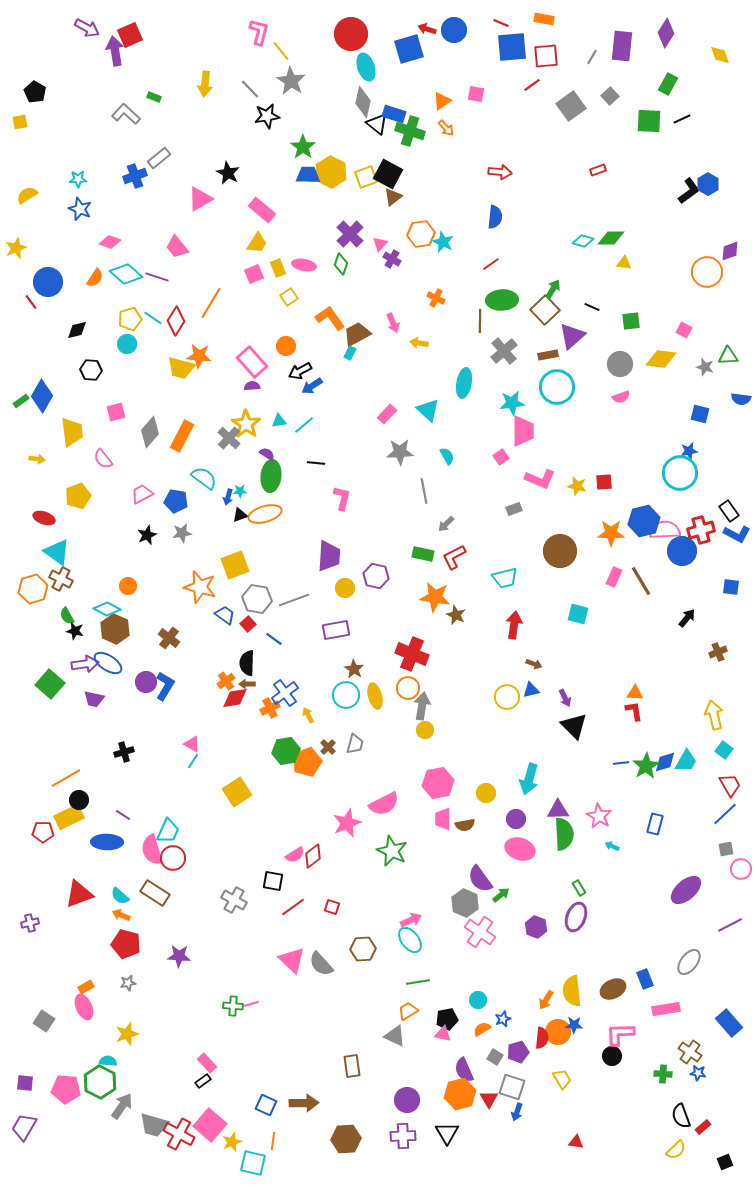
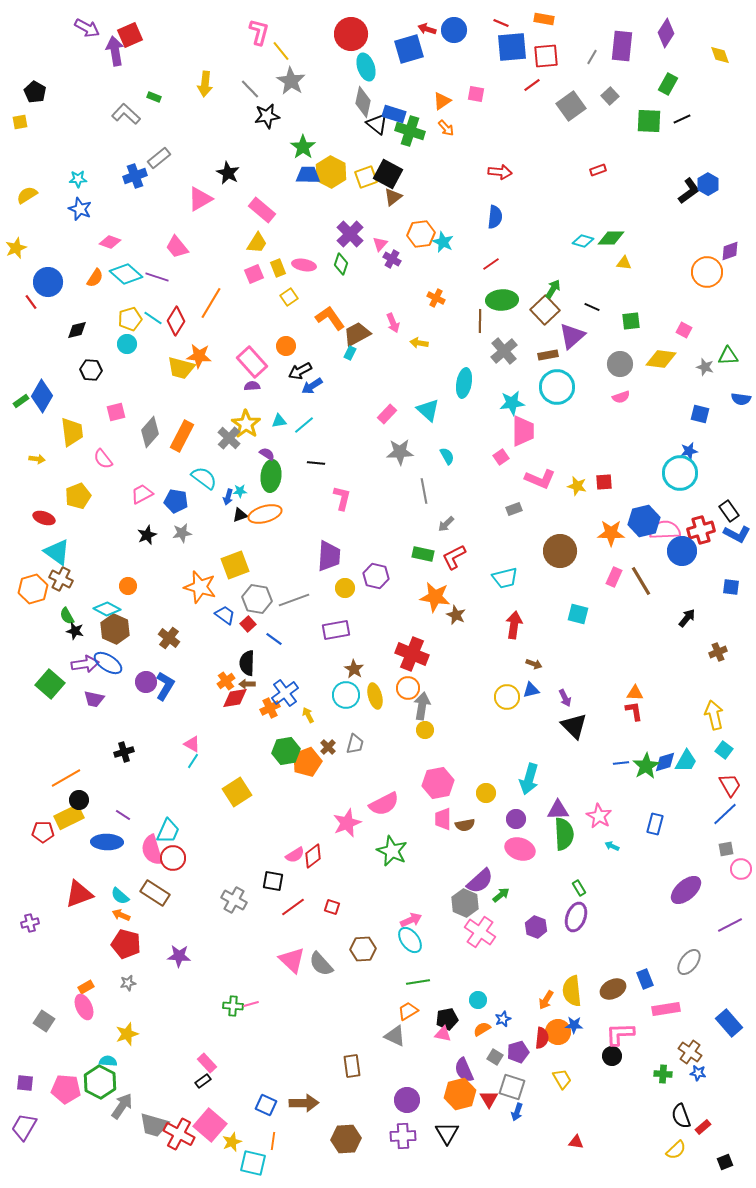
purple semicircle at (480, 879): moved 2 px down; rotated 96 degrees counterclockwise
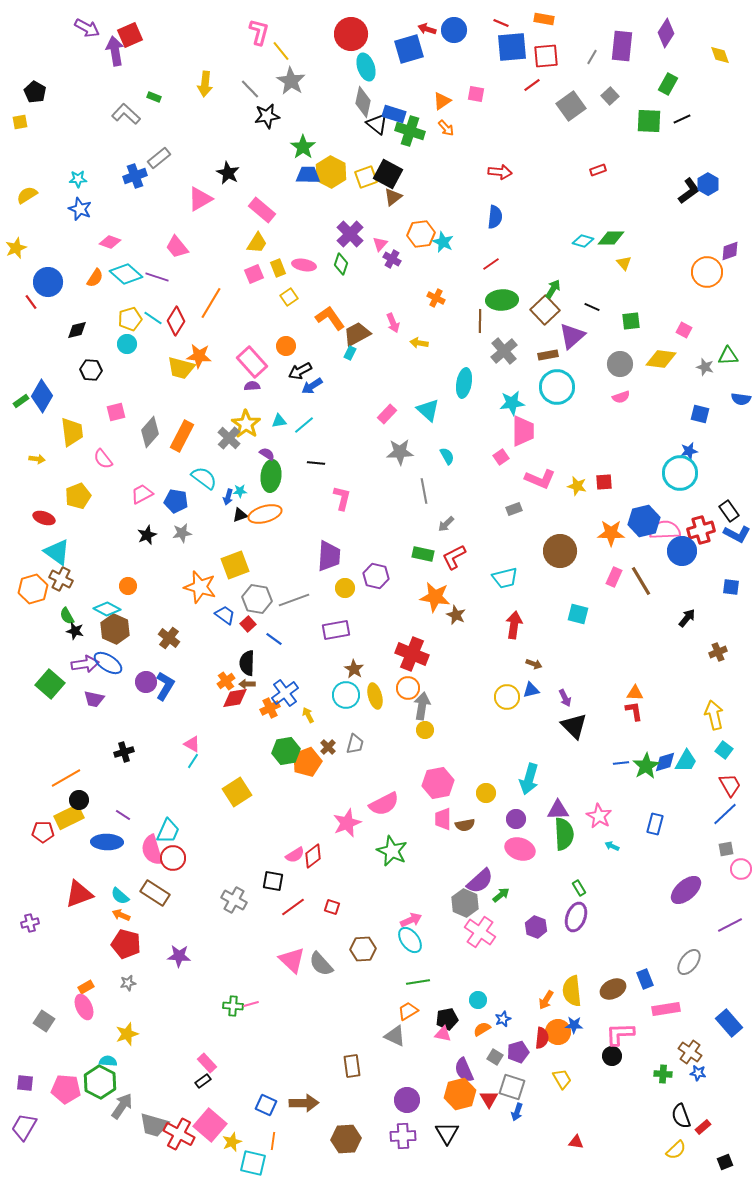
yellow triangle at (624, 263): rotated 42 degrees clockwise
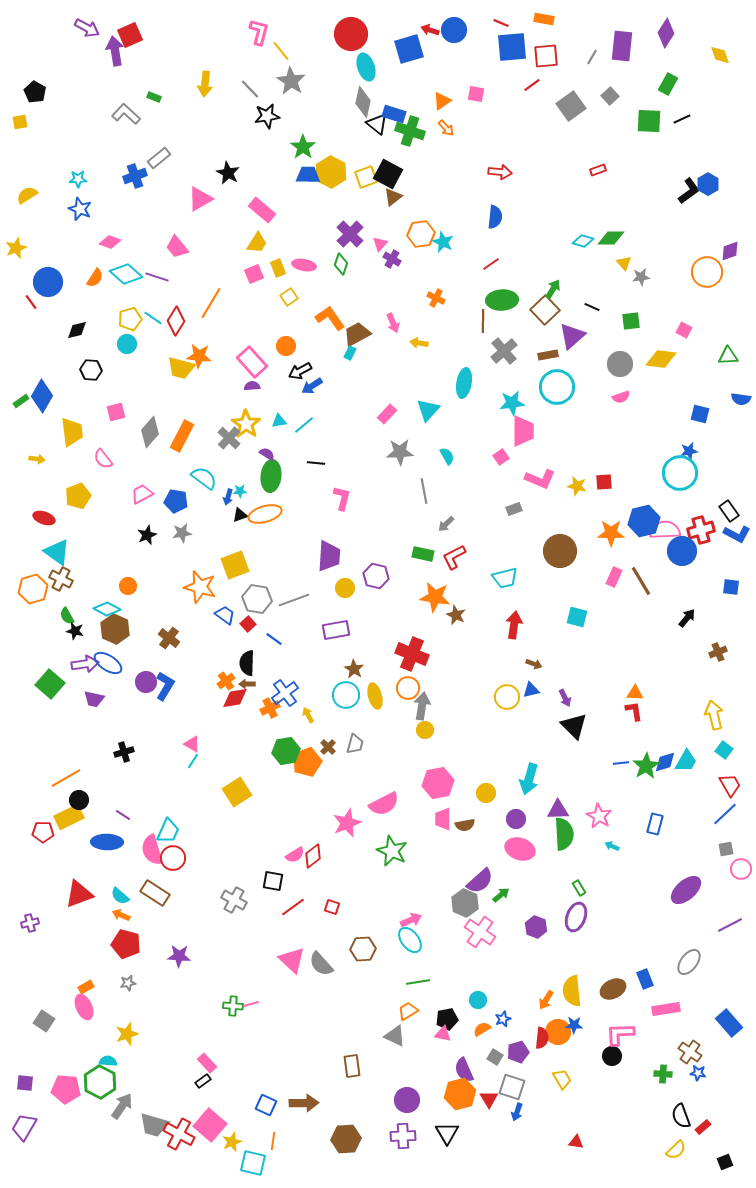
red arrow at (427, 29): moved 3 px right, 1 px down
brown line at (480, 321): moved 3 px right
gray star at (705, 367): moved 64 px left, 90 px up; rotated 24 degrees counterclockwise
cyan triangle at (428, 410): rotated 30 degrees clockwise
cyan square at (578, 614): moved 1 px left, 3 px down
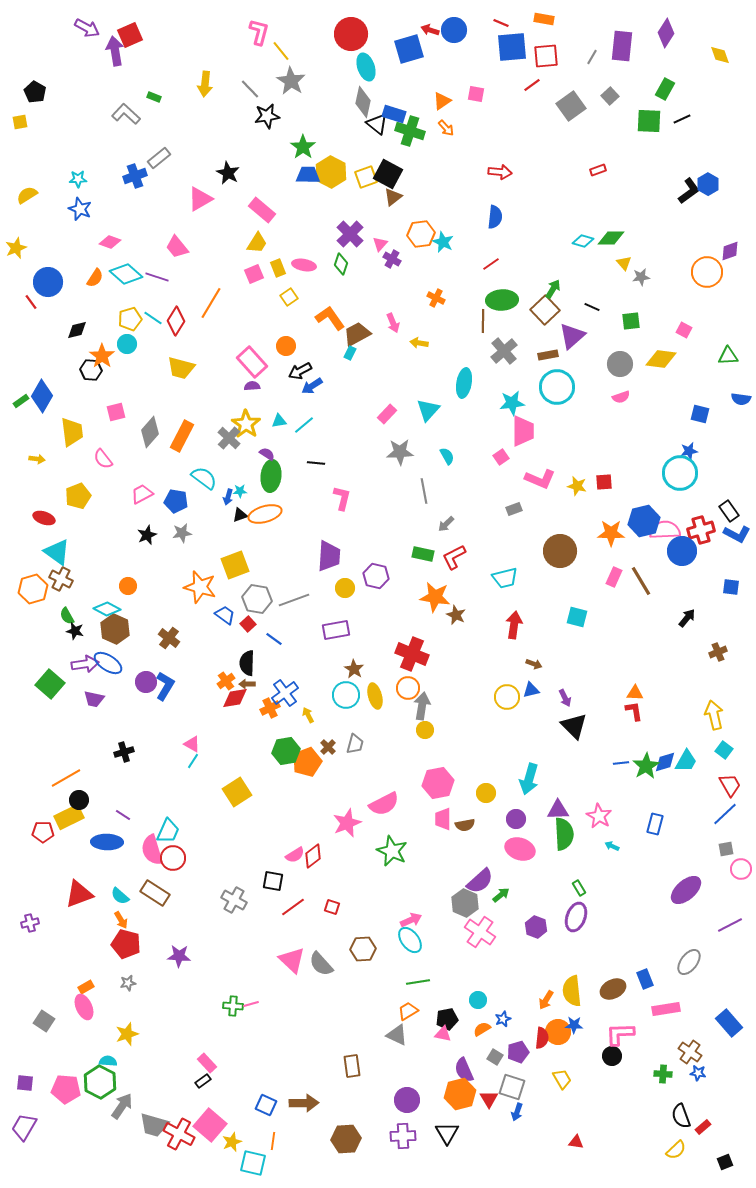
green rectangle at (668, 84): moved 3 px left, 5 px down
orange star at (199, 356): moved 97 px left; rotated 30 degrees clockwise
orange arrow at (121, 915): moved 5 px down; rotated 144 degrees counterclockwise
gray triangle at (395, 1036): moved 2 px right, 1 px up
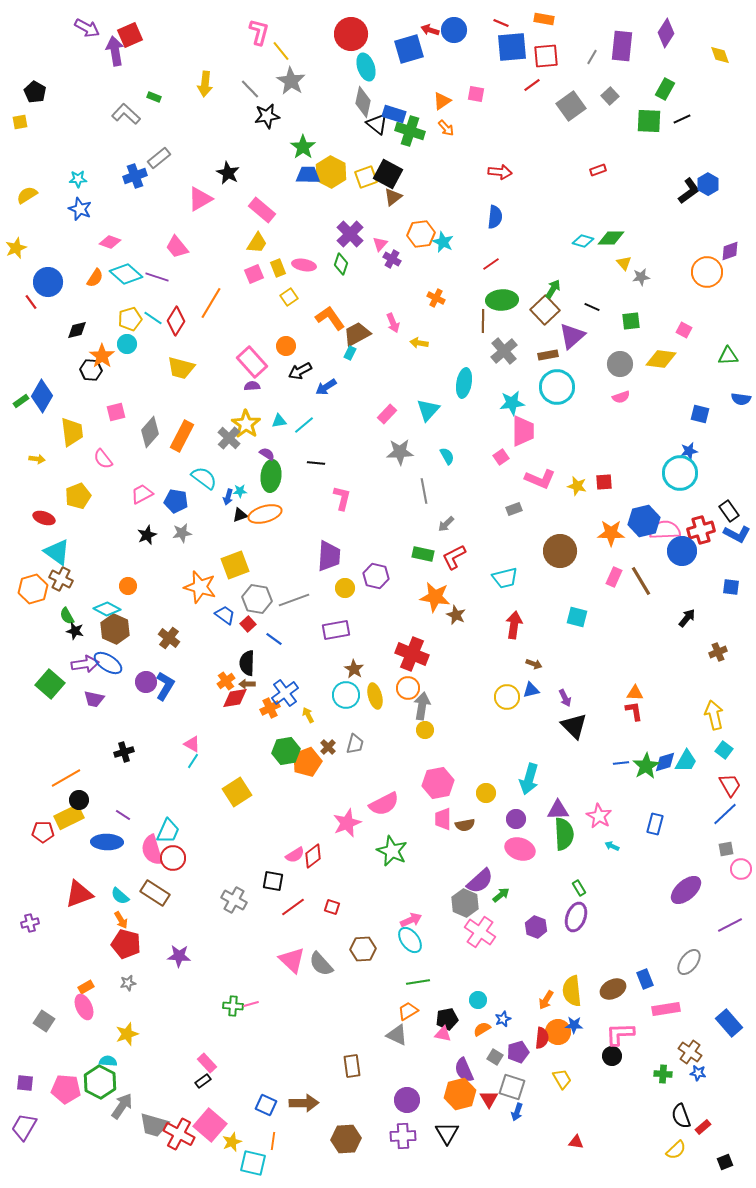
blue arrow at (312, 386): moved 14 px right, 1 px down
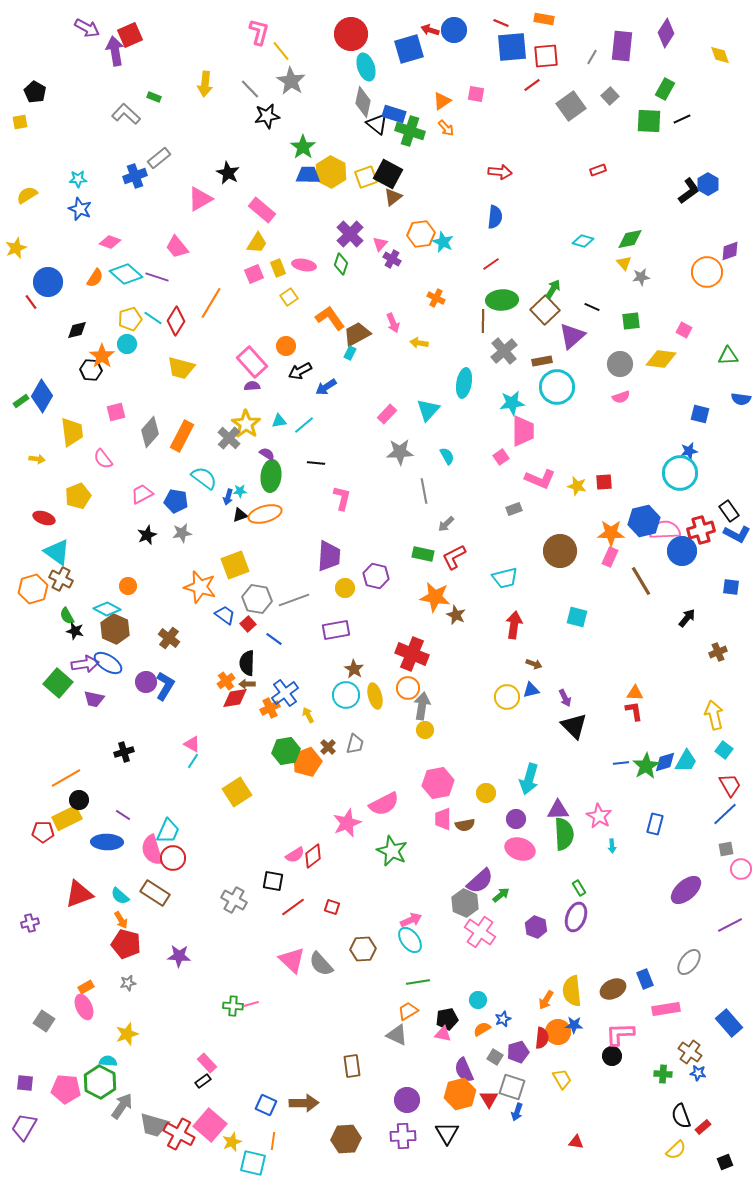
green diamond at (611, 238): moved 19 px right, 1 px down; rotated 12 degrees counterclockwise
brown rectangle at (548, 355): moved 6 px left, 6 px down
pink rectangle at (614, 577): moved 4 px left, 20 px up
green square at (50, 684): moved 8 px right, 1 px up
yellow rectangle at (69, 817): moved 2 px left, 1 px down
cyan arrow at (612, 846): rotated 120 degrees counterclockwise
